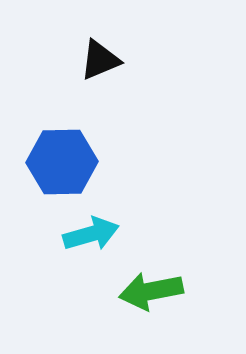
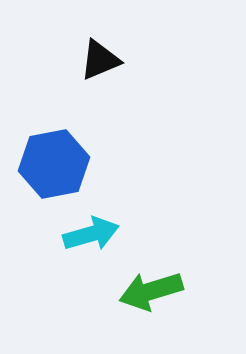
blue hexagon: moved 8 px left, 2 px down; rotated 10 degrees counterclockwise
green arrow: rotated 6 degrees counterclockwise
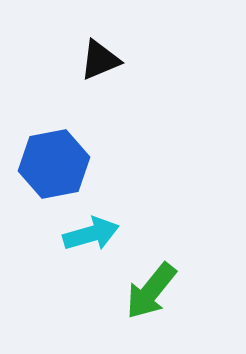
green arrow: rotated 34 degrees counterclockwise
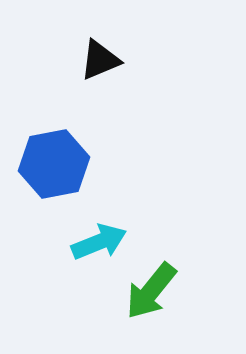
cyan arrow: moved 8 px right, 8 px down; rotated 6 degrees counterclockwise
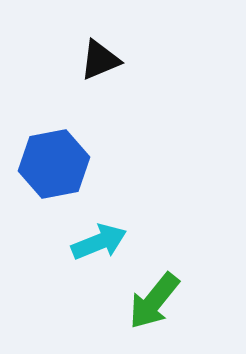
green arrow: moved 3 px right, 10 px down
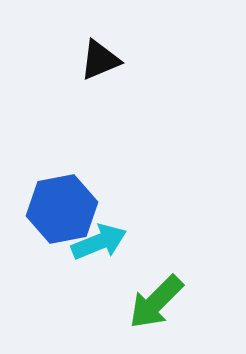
blue hexagon: moved 8 px right, 45 px down
green arrow: moved 2 px right, 1 px down; rotated 6 degrees clockwise
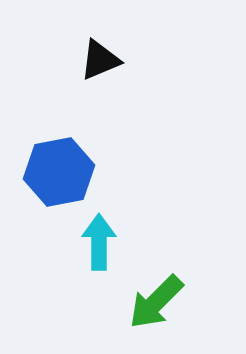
blue hexagon: moved 3 px left, 37 px up
cyan arrow: rotated 68 degrees counterclockwise
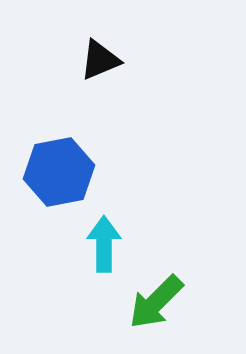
cyan arrow: moved 5 px right, 2 px down
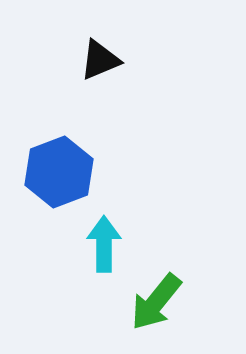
blue hexagon: rotated 10 degrees counterclockwise
green arrow: rotated 6 degrees counterclockwise
